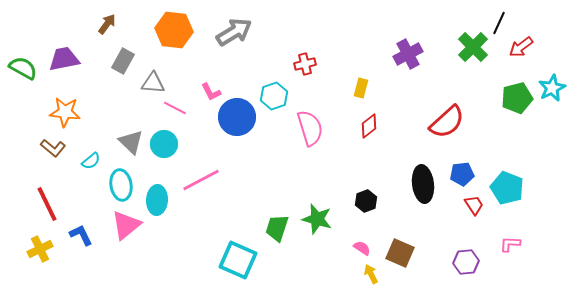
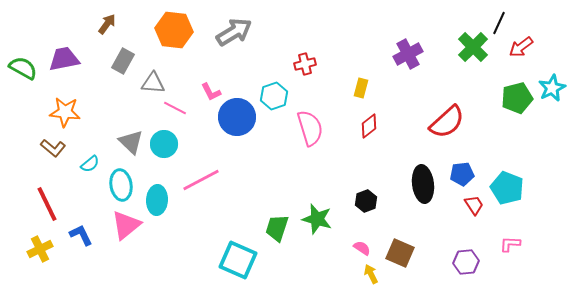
cyan semicircle at (91, 161): moved 1 px left, 3 px down
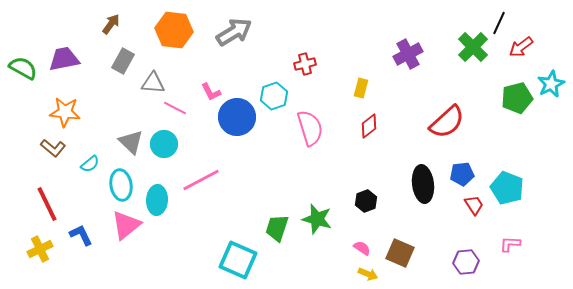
brown arrow at (107, 24): moved 4 px right
cyan star at (552, 88): moved 1 px left, 4 px up
yellow arrow at (371, 274): moved 3 px left; rotated 138 degrees clockwise
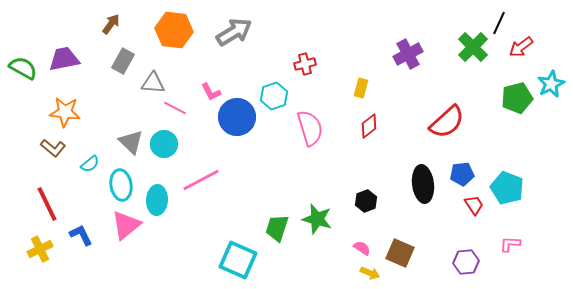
yellow arrow at (368, 274): moved 2 px right, 1 px up
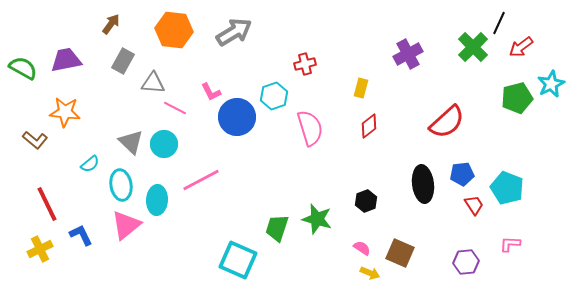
purple trapezoid at (64, 59): moved 2 px right, 1 px down
brown L-shape at (53, 148): moved 18 px left, 8 px up
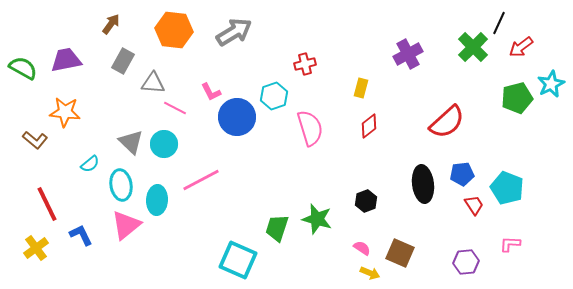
yellow cross at (40, 249): moved 4 px left, 1 px up; rotated 10 degrees counterclockwise
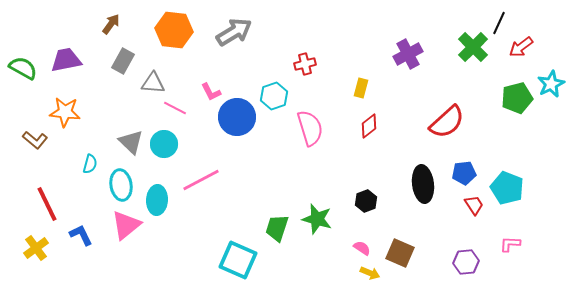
cyan semicircle at (90, 164): rotated 36 degrees counterclockwise
blue pentagon at (462, 174): moved 2 px right, 1 px up
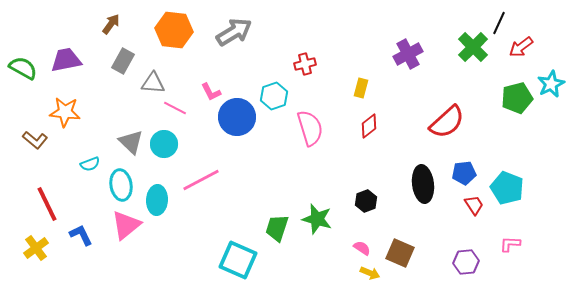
cyan semicircle at (90, 164): rotated 54 degrees clockwise
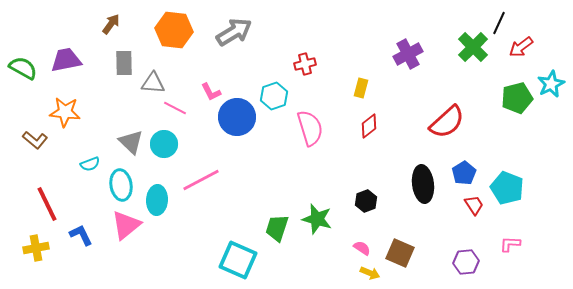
gray rectangle at (123, 61): moved 1 px right, 2 px down; rotated 30 degrees counterclockwise
blue pentagon at (464, 173): rotated 25 degrees counterclockwise
yellow cross at (36, 248): rotated 25 degrees clockwise
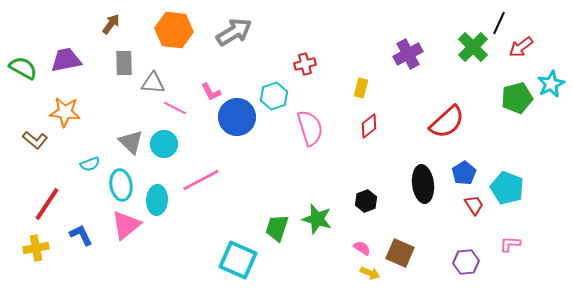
red line at (47, 204): rotated 60 degrees clockwise
